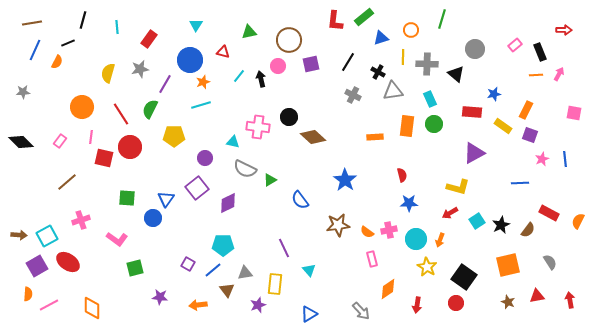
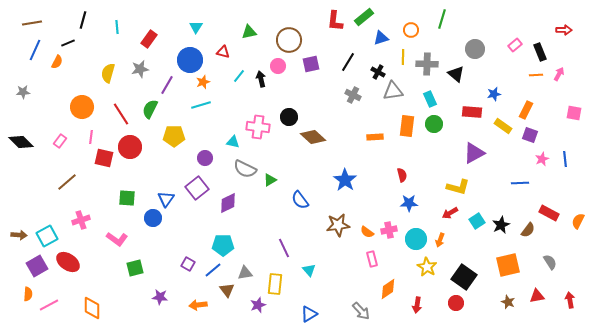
cyan triangle at (196, 25): moved 2 px down
purple line at (165, 84): moved 2 px right, 1 px down
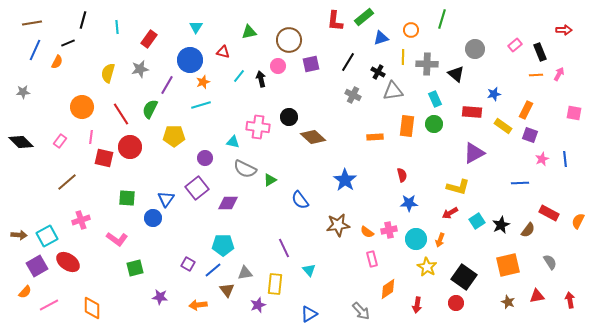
cyan rectangle at (430, 99): moved 5 px right
purple diamond at (228, 203): rotated 25 degrees clockwise
orange semicircle at (28, 294): moved 3 px left, 2 px up; rotated 40 degrees clockwise
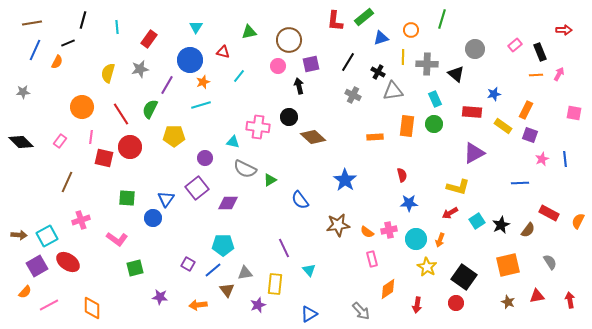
black arrow at (261, 79): moved 38 px right, 7 px down
brown line at (67, 182): rotated 25 degrees counterclockwise
